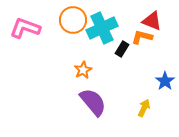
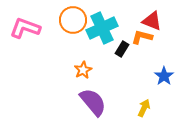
blue star: moved 1 px left, 5 px up
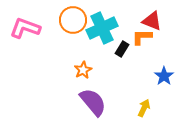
orange L-shape: rotated 15 degrees counterclockwise
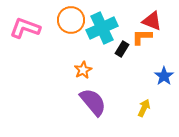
orange circle: moved 2 px left
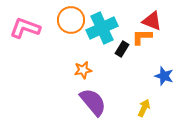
orange star: rotated 18 degrees clockwise
blue star: rotated 18 degrees counterclockwise
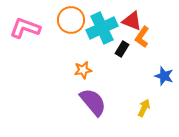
red triangle: moved 20 px left
orange L-shape: rotated 55 degrees counterclockwise
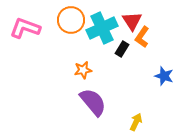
red triangle: rotated 35 degrees clockwise
yellow arrow: moved 8 px left, 14 px down
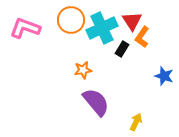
purple semicircle: moved 3 px right
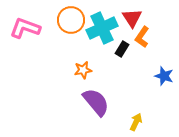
red triangle: moved 3 px up
